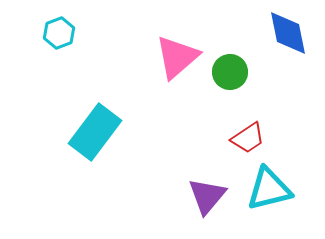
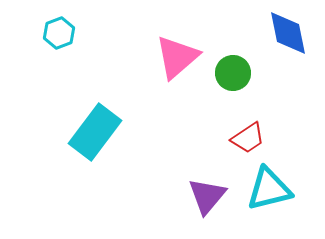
green circle: moved 3 px right, 1 px down
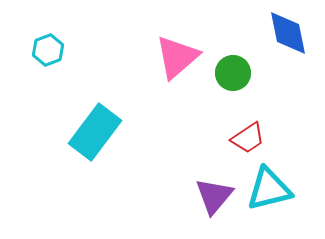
cyan hexagon: moved 11 px left, 17 px down
purple triangle: moved 7 px right
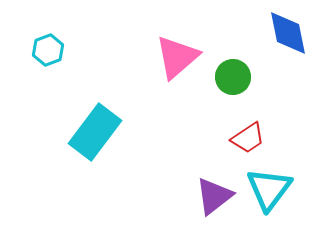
green circle: moved 4 px down
cyan triangle: rotated 39 degrees counterclockwise
purple triangle: rotated 12 degrees clockwise
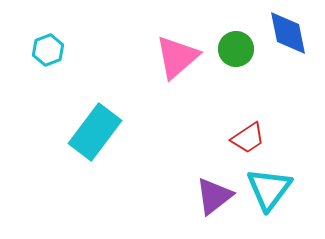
green circle: moved 3 px right, 28 px up
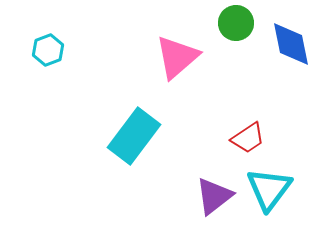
blue diamond: moved 3 px right, 11 px down
green circle: moved 26 px up
cyan rectangle: moved 39 px right, 4 px down
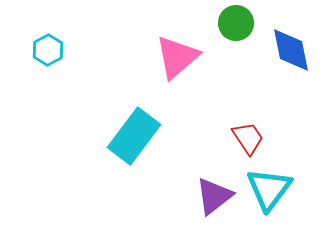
blue diamond: moved 6 px down
cyan hexagon: rotated 8 degrees counterclockwise
red trapezoid: rotated 90 degrees counterclockwise
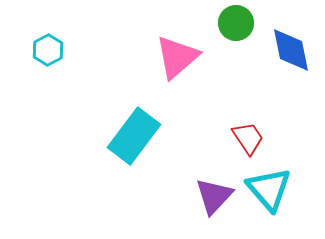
cyan triangle: rotated 18 degrees counterclockwise
purple triangle: rotated 9 degrees counterclockwise
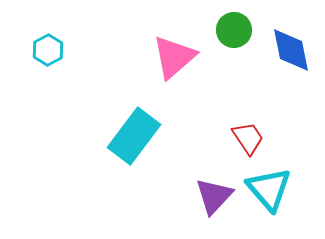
green circle: moved 2 px left, 7 px down
pink triangle: moved 3 px left
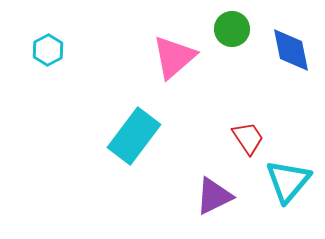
green circle: moved 2 px left, 1 px up
cyan triangle: moved 19 px right, 8 px up; rotated 21 degrees clockwise
purple triangle: rotated 21 degrees clockwise
